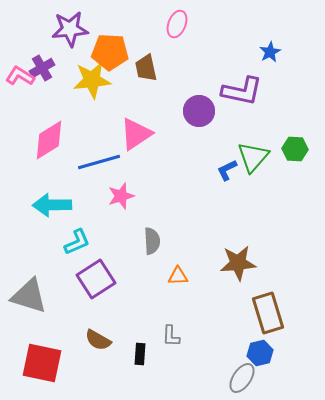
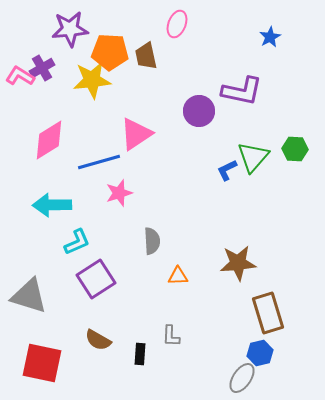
blue star: moved 15 px up
brown trapezoid: moved 12 px up
pink star: moved 2 px left, 3 px up
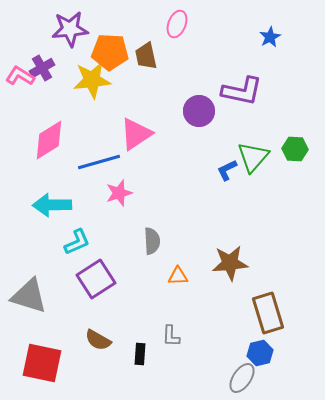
brown star: moved 8 px left
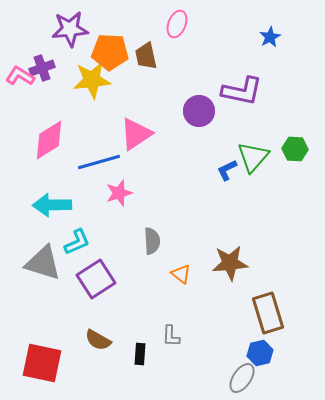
purple cross: rotated 10 degrees clockwise
orange triangle: moved 3 px right, 2 px up; rotated 40 degrees clockwise
gray triangle: moved 14 px right, 33 px up
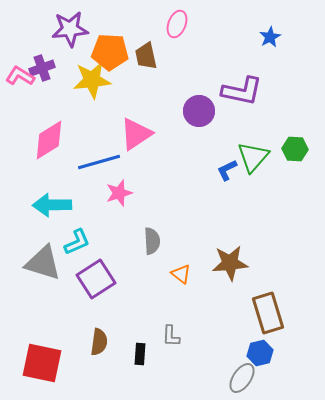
brown semicircle: moved 1 px right, 2 px down; rotated 112 degrees counterclockwise
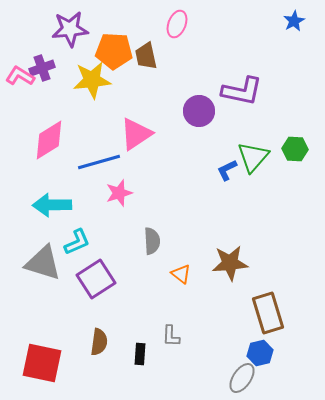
blue star: moved 24 px right, 16 px up
orange pentagon: moved 4 px right, 1 px up
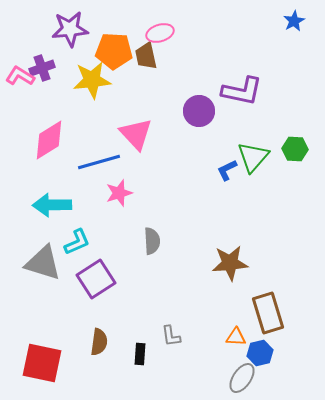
pink ellipse: moved 17 px left, 9 px down; rotated 52 degrees clockwise
pink triangle: rotated 39 degrees counterclockwise
orange triangle: moved 55 px right, 63 px down; rotated 35 degrees counterclockwise
gray L-shape: rotated 10 degrees counterclockwise
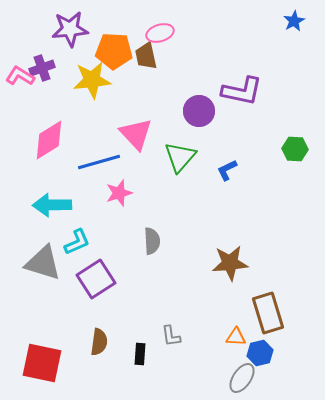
green triangle: moved 73 px left
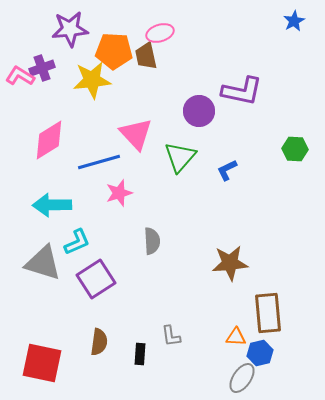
brown rectangle: rotated 12 degrees clockwise
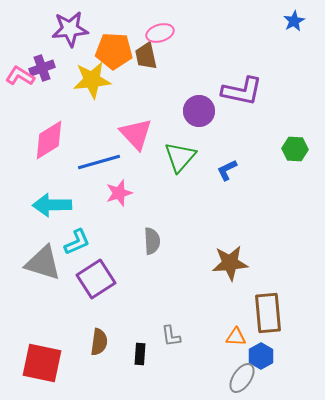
blue hexagon: moved 1 px right, 3 px down; rotated 15 degrees counterclockwise
